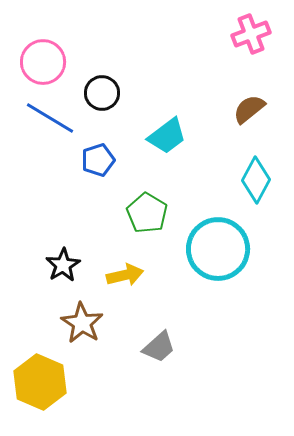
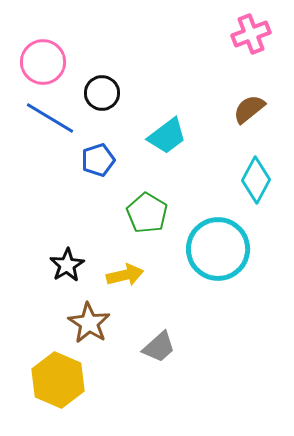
black star: moved 4 px right
brown star: moved 7 px right
yellow hexagon: moved 18 px right, 2 px up
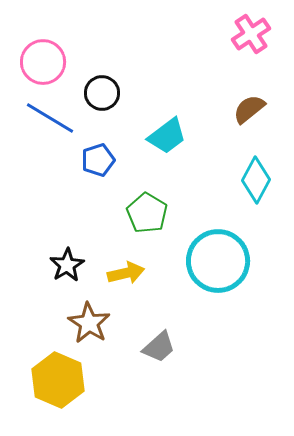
pink cross: rotated 12 degrees counterclockwise
cyan circle: moved 12 px down
yellow arrow: moved 1 px right, 2 px up
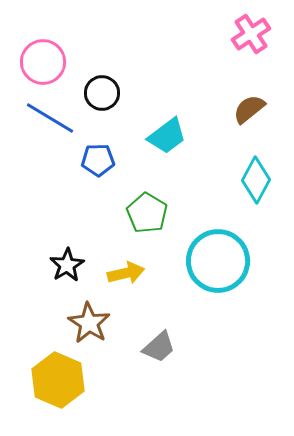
blue pentagon: rotated 16 degrees clockwise
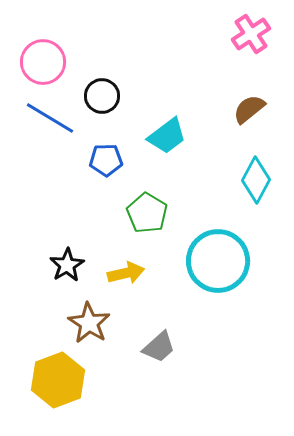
black circle: moved 3 px down
blue pentagon: moved 8 px right
yellow hexagon: rotated 16 degrees clockwise
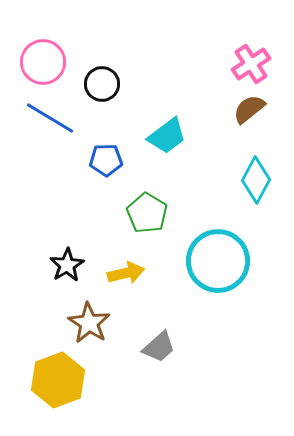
pink cross: moved 30 px down
black circle: moved 12 px up
